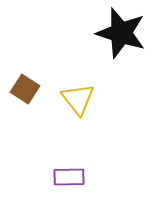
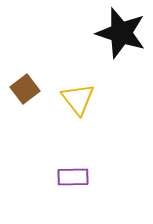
brown square: rotated 20 degrees clockwise
purple rectangle: moved 4 px right
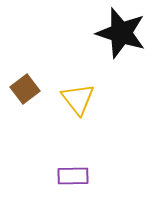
purple rectangle: moved 1 px up
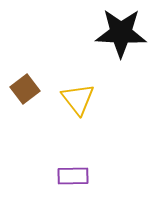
black star: rotated 15 degrees counterclockwise
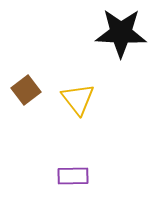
brown square: moved 1 px right, 1 px down
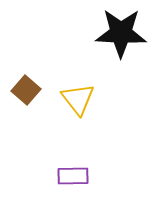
brown square: rotated 12 degrees counterclockwise
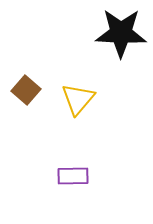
yellow triangle: rotated 18 degrees clockwise
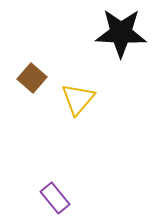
brown square: moved 6 px right, 12 px up
purple rectangle: moved 18 px left, 22 px down; rotated 52 degrees clockwise
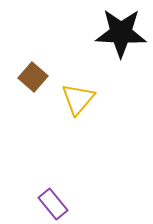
brown square: moved 1 px right, 1 px up
purple rectangle: moved 2 px left, 6 px down
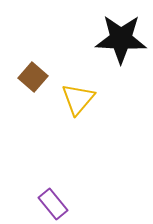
black star: moved 6 px down
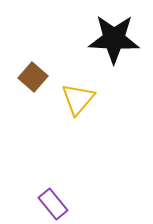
black star: moved 7 px left
